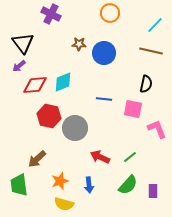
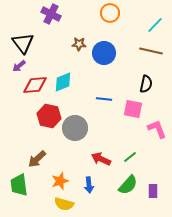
red arrow: moved 1 px right, 2 px down
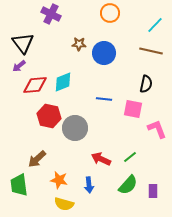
orange star: moved 1 px left, 1 px up; rotated 30 degrees clockwise
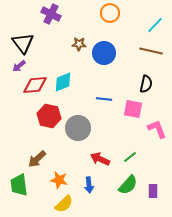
gray circle: moved 3 px right
red arrow: moved 1 px left
yellow semicircle: rotated 60 degrees counterclockwise
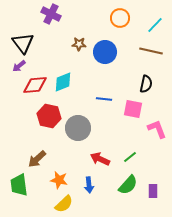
orange circle: moved 10 px right, 5 px down
blue circle: moved 1 px right, 1 px up
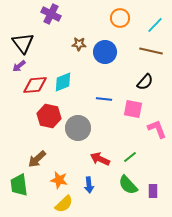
black semicircle: moved 1 px left, 2 px up; rotated 30 degrees clockwise
green semicircle: rotated 95 degrees clockwise
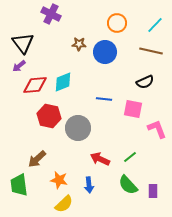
orange circle: moved 3 px left, 5 px down
black semicircle: rotated 24 degrees clockwise
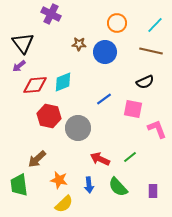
blue line: rotated 42 degrees counterclockwise
green semicircle: moved 10 px left, 2 px down
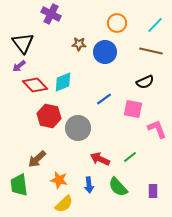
red diamond: rotated 50 degrees clockwise
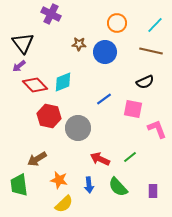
brown arrow: rotated 12 degrees clockwise
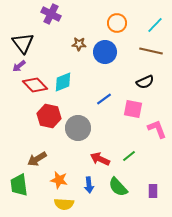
green line: moved 1 px left, 1 px up
yellow semicircle: rotated 48 degrees clockwise
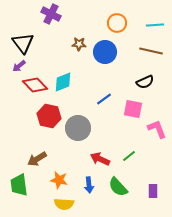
cyan line: rotated 42 degrees clockwise
